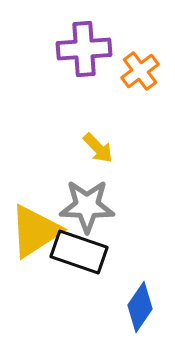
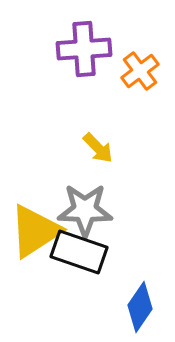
gray star: moved 2 px left, 4 px down
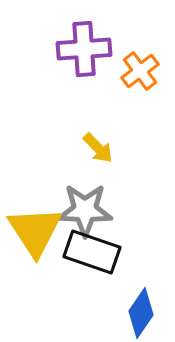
yellow triangle: rotated 30 degrees counterclockwise
black rectangle: moved 13 px right
blue diamond: moved 1 px right, 6 px down
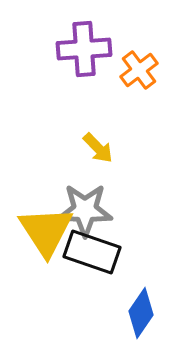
orange cross: moved 1 px left, 1 px up
yellow triangle: moved 11 px right
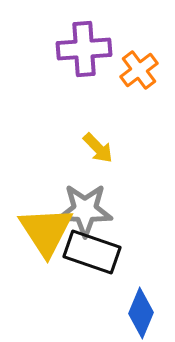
blue diamond: rotated 12 degrees counterclockwise
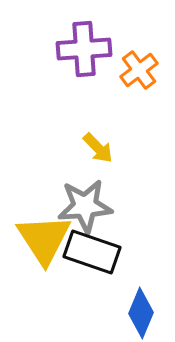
gray star: moved 4 px up; rotated 6 degrees counterclockwise
yellow triangle: moved 2 px left, 8 px down
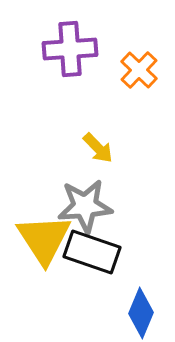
purple cross: moved 14 px left
orange cross: rotated 9 degrees counterclockwise
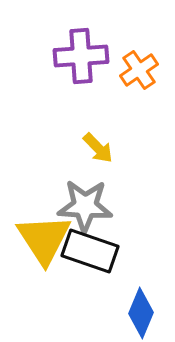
purple cross: moved 11 px right, 7 px down
orange cross: rotated 12 degrees clockwise
gray star: rotated 8 degrees clockwise
black rectangle: moved 2 px left, 1 px up
